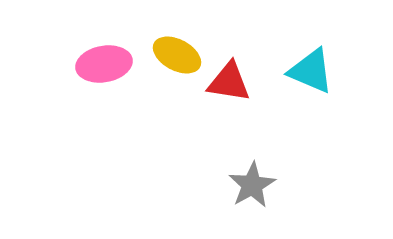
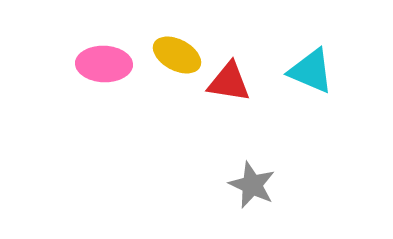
pink ellipse: rotated 12 degrees clockwise
gray star: rotated 18 degrees counterclockwise
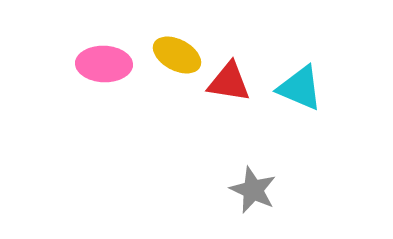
cyan triangle: moved 11 px left, 17 px down
gray star: moved 1 px right, 5 px down
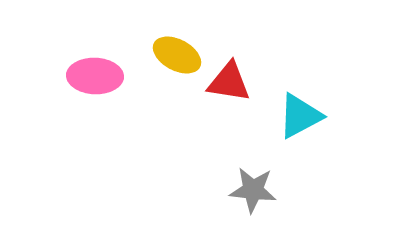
pink ellipse: moved 9 px left, 12 px down
cyan triangle: moved 28 px down; rotated 51 degrees counterclockwise
gray star: rotated 18 degrees counterclockwise
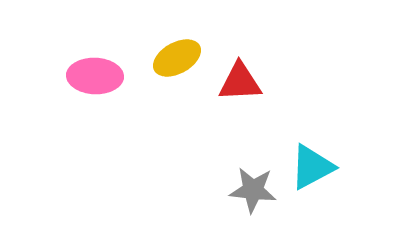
yellow ellipse: moved 3 px down; rotated 57 degrees counterclockwise
red triangle: moved 11 px right; rotated 12 degrees counterclockwise
cyan triangle: moved 12 px right, 51 px down
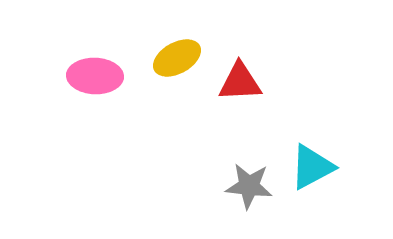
gray star: moved 4 px left, 4 px up
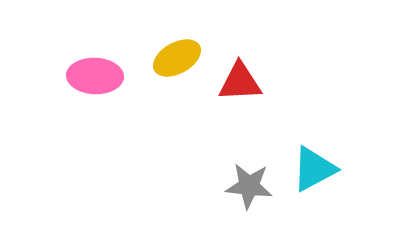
cyan triangle: moved 2 px right, 2 px down
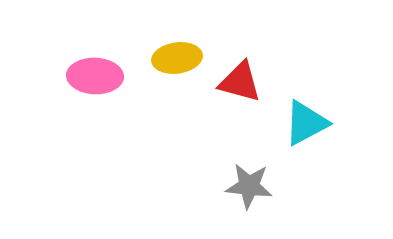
yellow ellipse: rotated 21 degrees clockwise
red triangle: rotated 18 degrees clockwise
cyan triangle: moved 8 px left, 46 px up
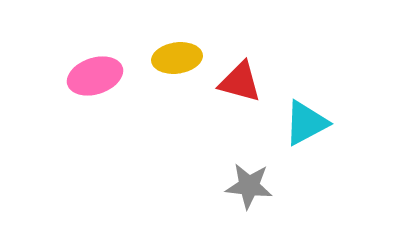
pink ellipse: rotated 20 degrees counterclockwise
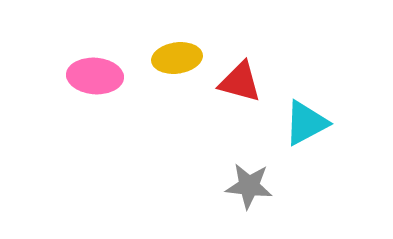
pink ellipse: rotated 22 degrees clockwise
